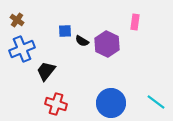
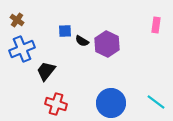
pink rectangle: moved 21 px right, 3 px down
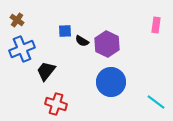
blue circle: moved 21 px up
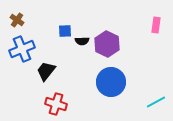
black semicircle: rotated 32 degrees counterclockwise
cyan line: rotated 66 degrees counterclockwise
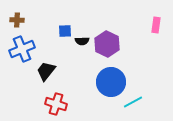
brown cross: rotated 32 degrees counterclockwise
cyan line: moved 23 px left
